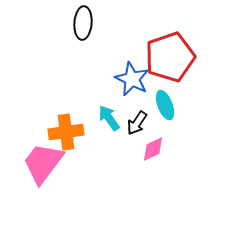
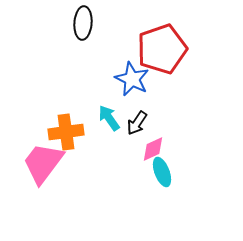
red pentagon: moved 8 px left, 8 px up
cyan ellipse: moved 3 px left, 67 px down
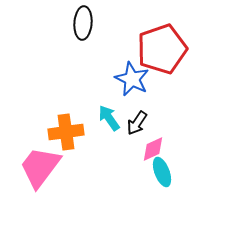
pink trapezoid: moved 3 px left, 4 px down
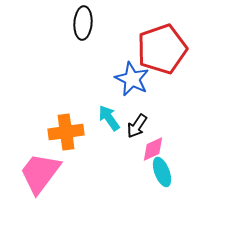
black arrow: moved 3 px down
pink trapezoid: moved 6 px down
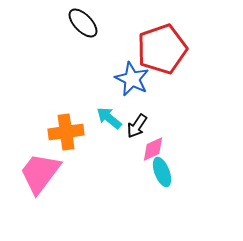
black ellipse: rotated 48 degrees counterclockwise
cyan arrow: rotated 16 degrees counterclockwise
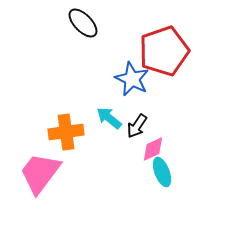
red pentagon: moved 2 px right, 2 px down
